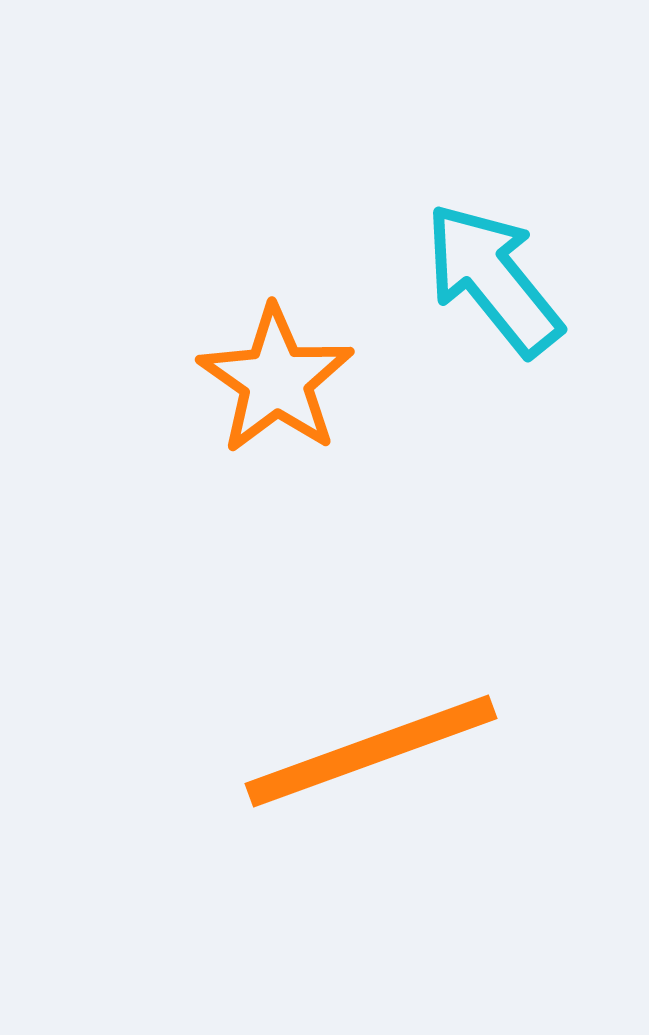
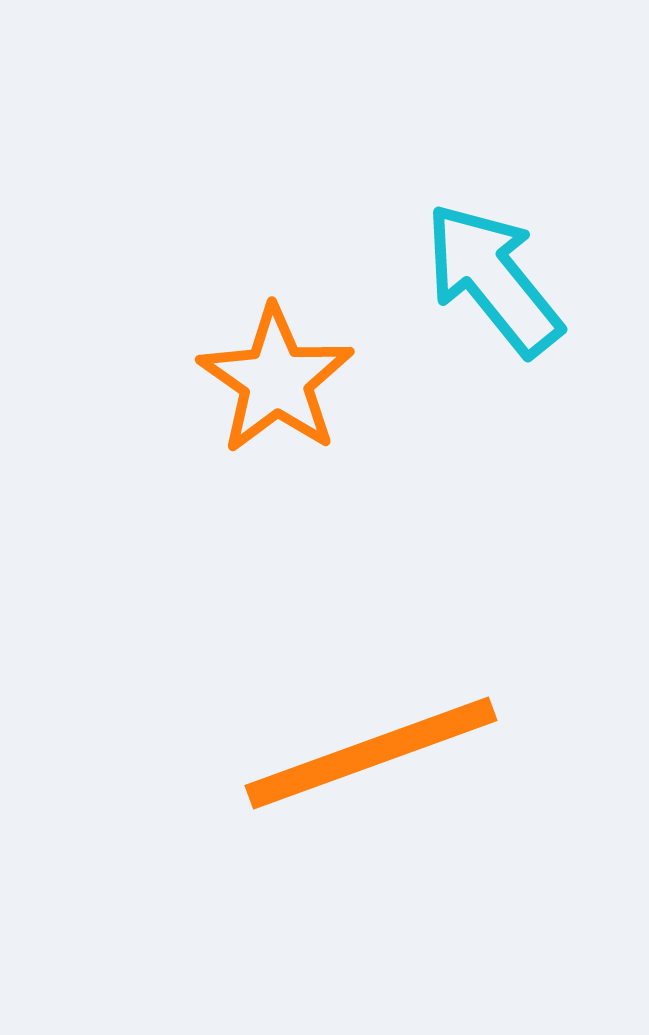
orange line: moved 2 px down
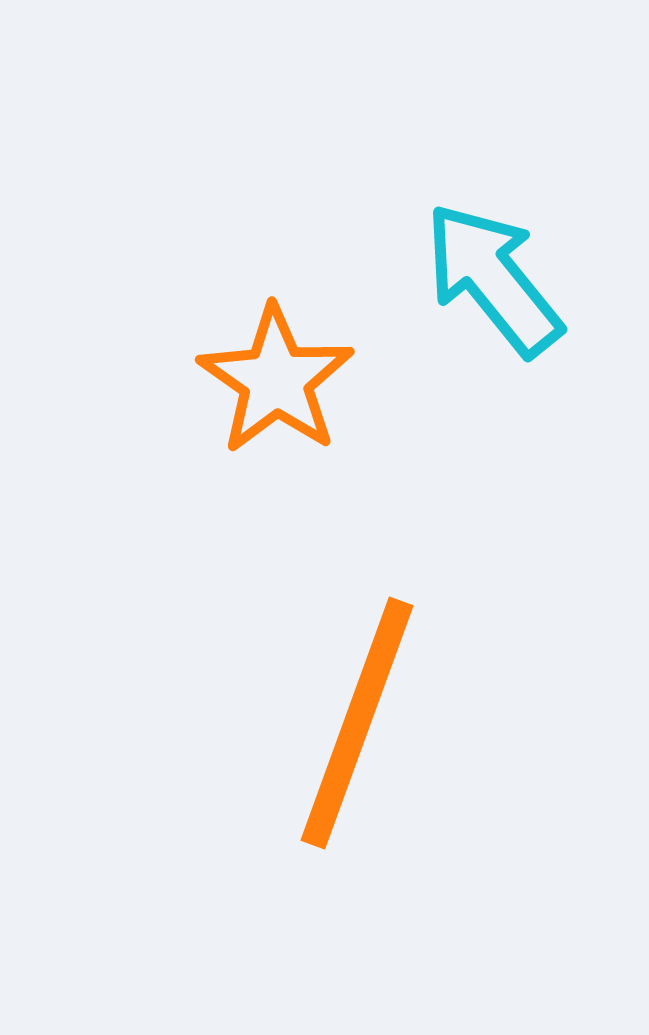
orange line: moved 14 px left, 30 px up; rotated 50 degrees counterclockwise
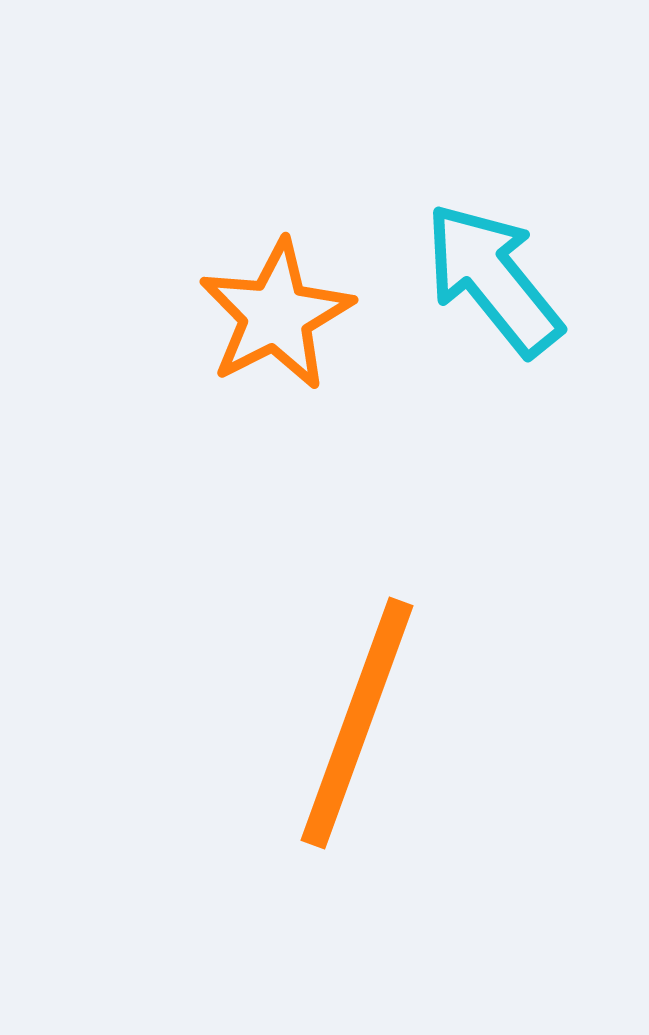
orange star: moved 65 px up; rotated 10 degrees clockwise
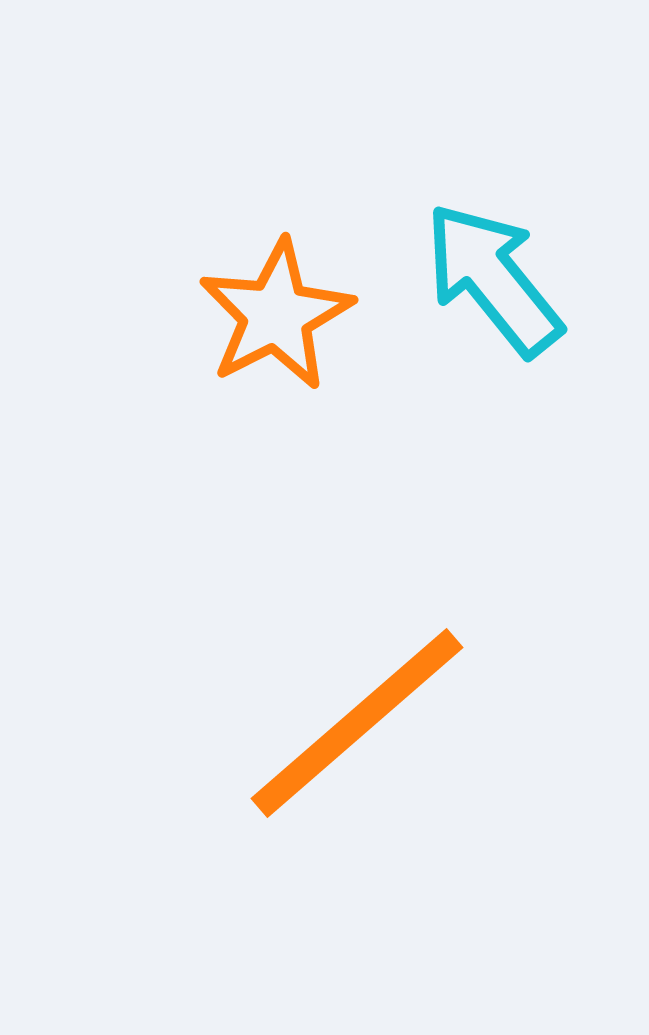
orange line: rotated 29 degrees clockwise
